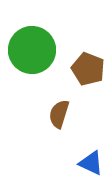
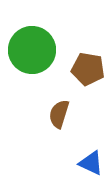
brown pentagon: rotated 12 degrees counterclockwise
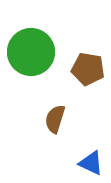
green circle: moved 1 px left, 2 px down
brown semicircle: moved 4 px left, 5 px down
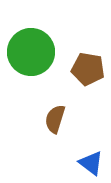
blue triangle: rotated 12 degrees clockwise
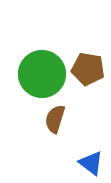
green circle: moved 11 px right, 22 px down
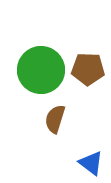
brown pentagon: rotated 8 degrees counterclockwise
green circle: moved 1 px left, 4 px up
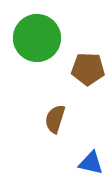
green circle: moved 4 px left, 32 px up
blue triangle: rotated 24 degrees counterclockwise
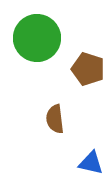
brown pentagon: rotated 16 degrees clockwise
brown semicircle: rotated 24 degrees counterclockwise
